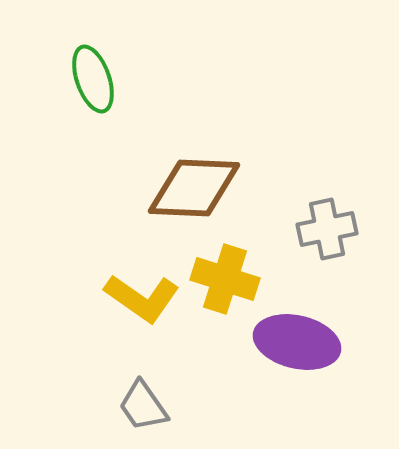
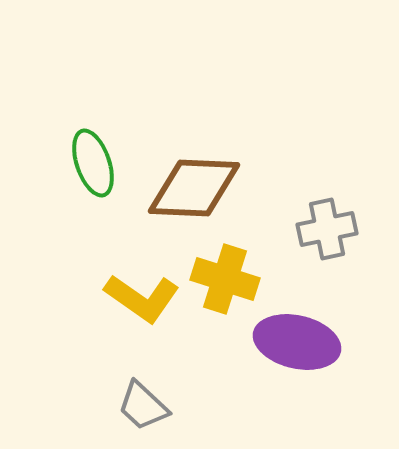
green ellipse: moved 84 px down
gray trapezoid: rotated 12 degrees counterclockwise
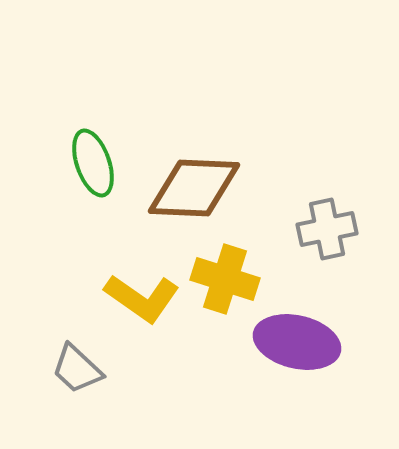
gray trapezoid: moved 66 px left, 37 px up
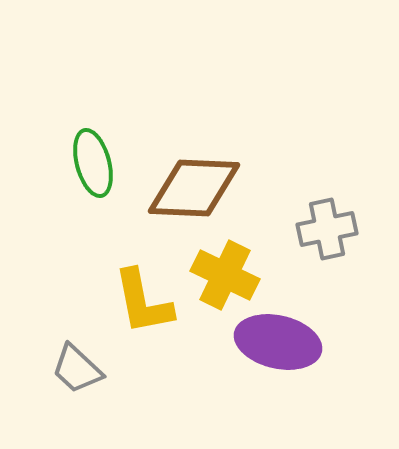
green ellipse: rotated 4 degrees clockwise
yellow cross: moved 4 px up; rotated 8 degrees clockwise
yellow L-shape: moved 1 px right, 4 px down; rotated 44 degrees clockwise
purple ellipse: moved 19 px left
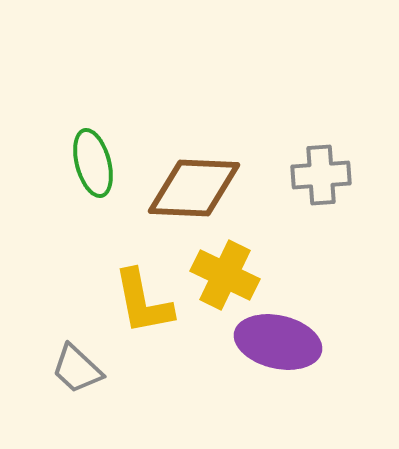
gray cross: moved 6 px left, 54 px up; rotated 8 degrees clockwise
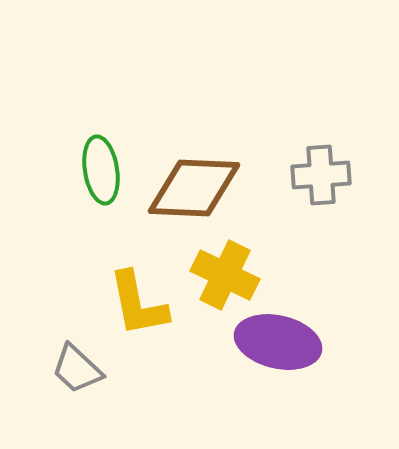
green ellipse: moved 8 px right, 7 px down; rotated 6 degrees clockwise
yellow L-shape: moved 5 px left, 2 px down
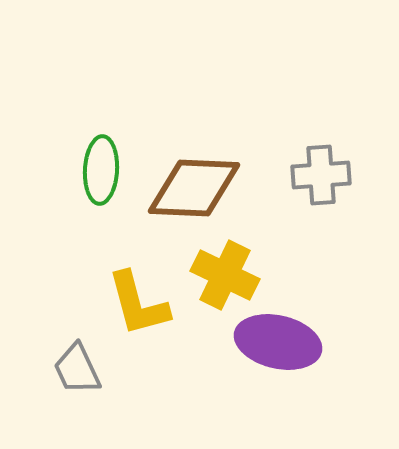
green ellipse: rotated 12 degrees clockwise
yellow L-shape: rotated 4 degrees counterclockwise
gray trapezoid: rotated 22 degrees clockwise
